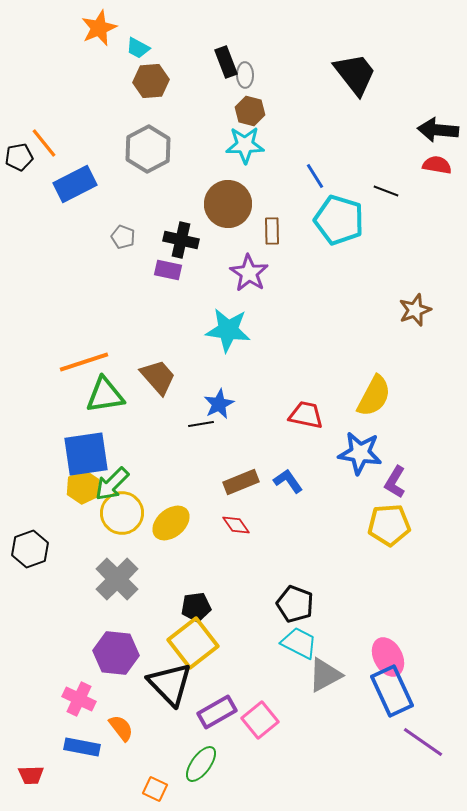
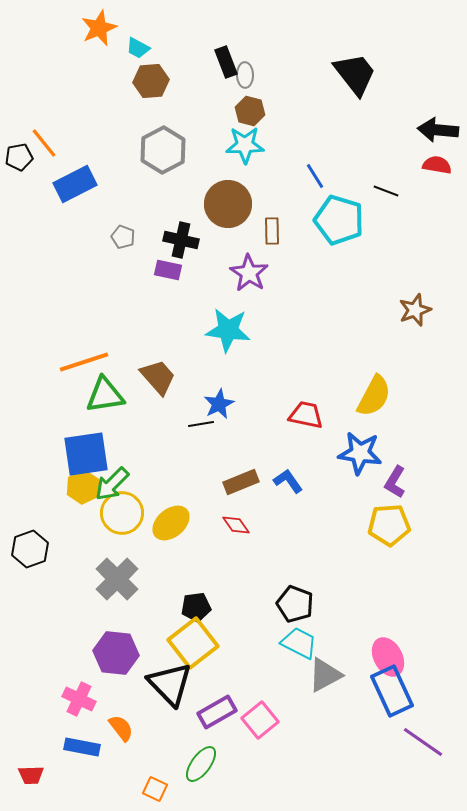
gray hexagon at (148, 149): moved 15 px right, 1 px down
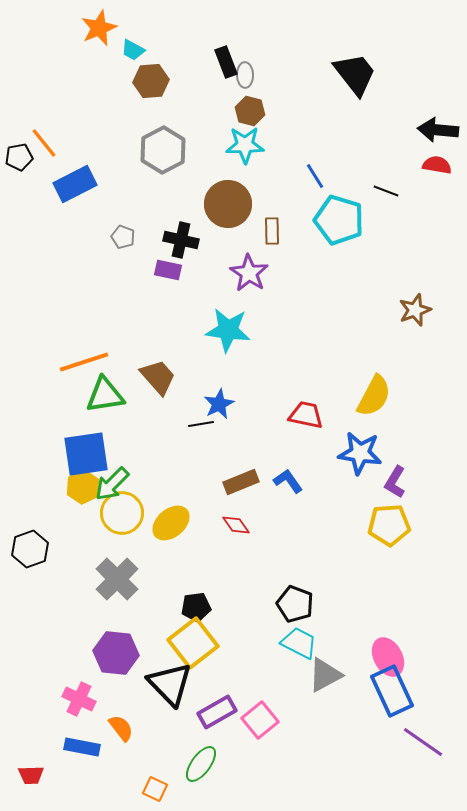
cyan trapezoid at (138, 48): moved 5 px left, 2 px down
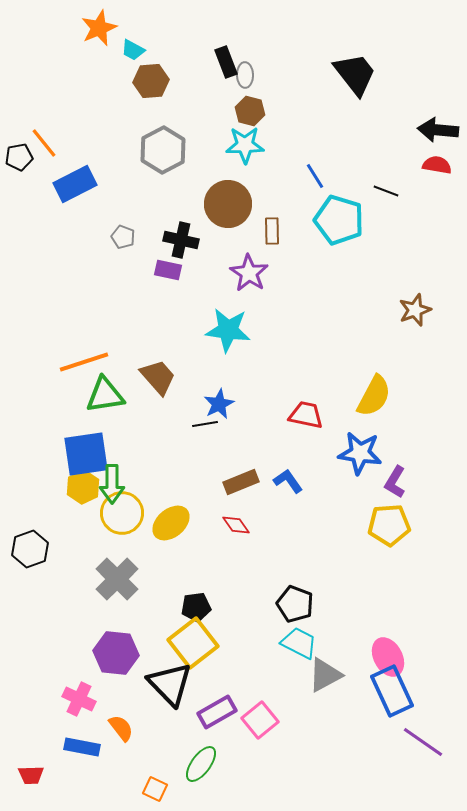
black line at (201, 424): moved 4 px right
green arrow at (112, 484): rotated 45 degrees counterclockwise
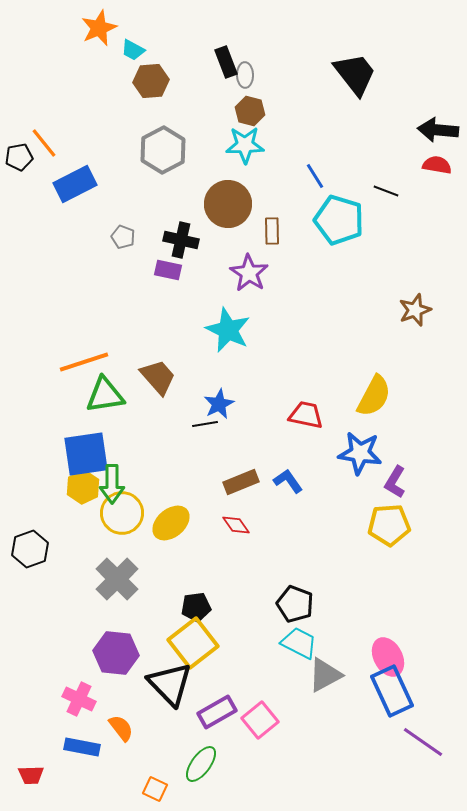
cyan star at (228, 330): rotated 18 degrees clockwise
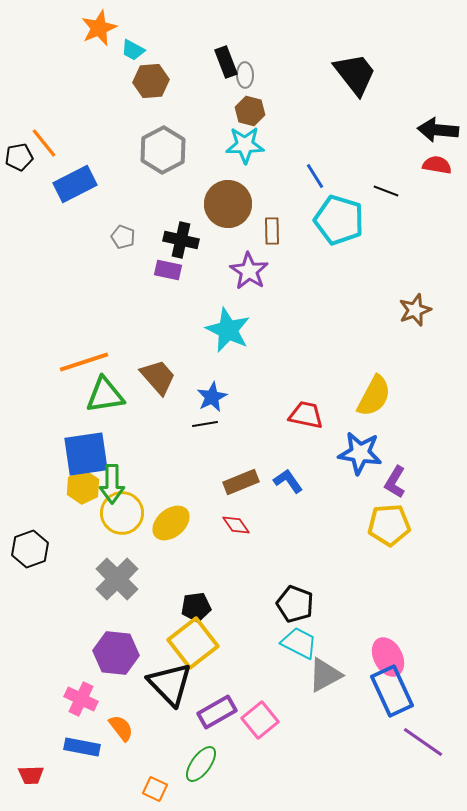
purple star at (249, 273): moved 2 px up
blue star at (219, 404): moved 7 px left, 7 px up
pink cross at (79, 699): moved 2 px right
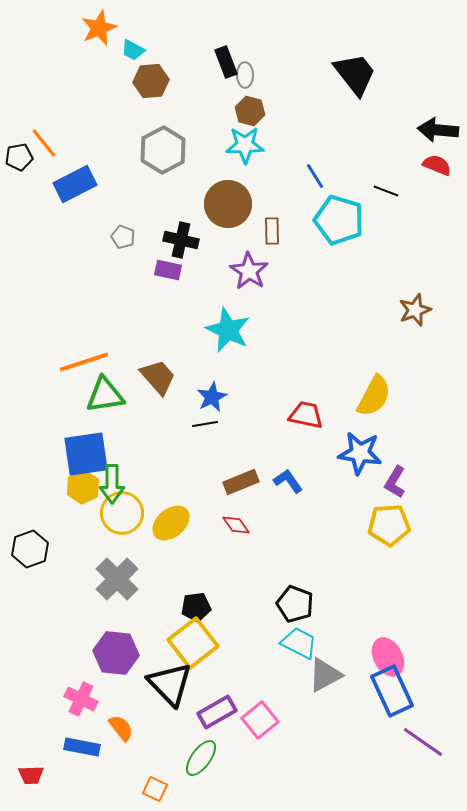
red semicircle at (437, 165): rotated 12 degrees clockwise
green ellipse at (201, 764): moved 6 px up
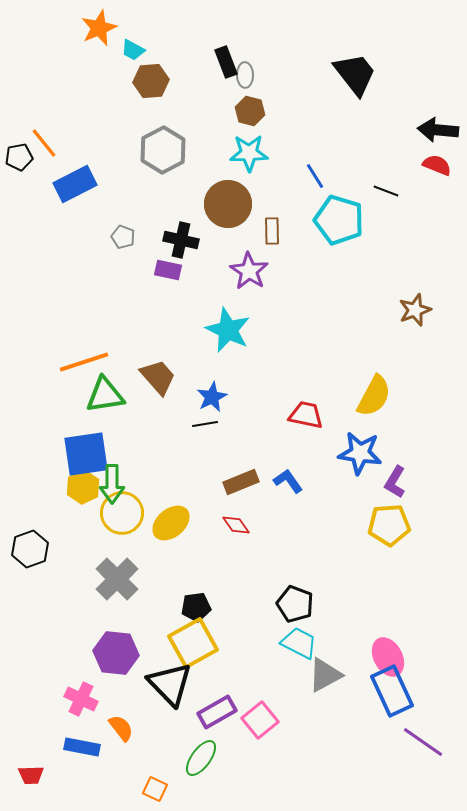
cyan star at (245, 145): moved 4 px right, 8 px down
yellow square at (193, 643): rotated 9 degrees clockwise
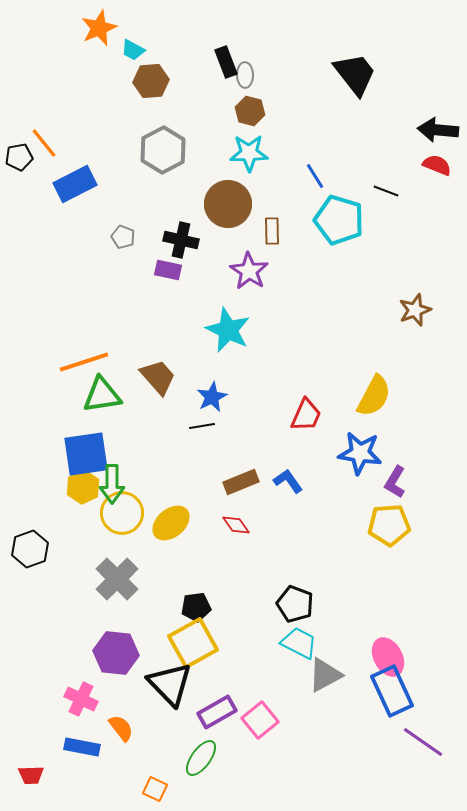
green triangle at (105, 395): moved 3 px left
red trapezoid at (306, 415): rotated 102 degrees clockwise
black line at (205, 424): moved 3 px left, 2 px down
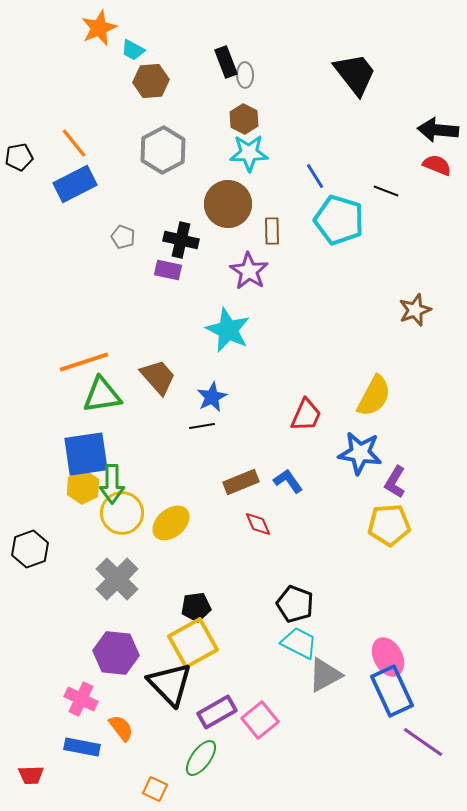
brown hexagon at (250, 111): moved 6 px left, 8 px down; rotated 12 degrees clockwise
orange line at (44, 143): moved 30 px right
red diamond at (236, 525): moved 22 px right, 1 px up; rotated 12 degrees clockwise
